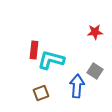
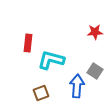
red rectangle: moved 6 px left, 7 px up
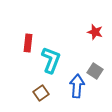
red star: rotated 21 degrees clockwise
cyan L-shape: rotated 96 degrees clockwise
brown square: rotated 14 degrees counterclockwise
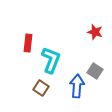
brown square: moved 5 px up; rotated 21 degrees counterclockwise
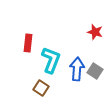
blue arrow: moved 17 px up
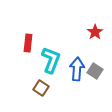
red star: rotated 21 degrees clockwise
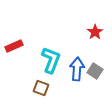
red rectangle: moved 14 px left, 3 px down; rotated 60 degrees clockwise
brown square: rotated 14 degrees counterclockwise
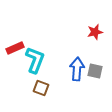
red star: rotated 21 degrees clockwise
red rectangle: moved 1 px right, 2 px down
cyan L-shape: moved 16 px left
gray square: rotated 21 degrees counterclockwise
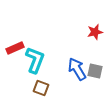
blue arrow: rotated 35 degrees counterclockwise
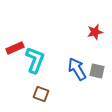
gray square: moved 2 px right
brown square: moved 6 px down
